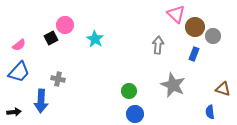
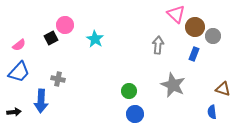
blue semicircle: moved 2 px right
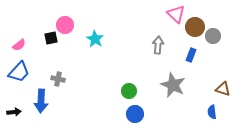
black square: rotated 16 degrees clockwise
blue rectangle: moved 3 px left, 1 px down
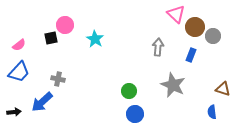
gray arrow: moved 2 px down
blue arrow: moved 1 px right, 1 px down; rotated 45 degrees clockwise
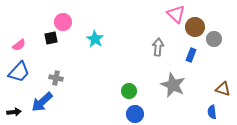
pink circle: moved 2 px left, 3 px up
gray circle: moved 1 px right, 3 px down
gray cross: moved 2 px left, 1 px up
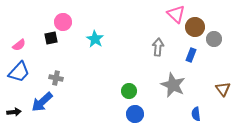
brown triangle: rotated 35 degrees clockwise
blue semicircle: moved 16 px left, 2 px down
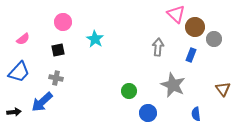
black square: moved 7 px right, 12 px down
pink semicircle: moved 4 px right, 6 px up
blue circle: moved 13 px right, 1 px up
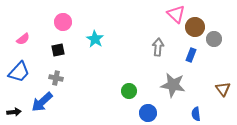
gray star: rotated 15 degrees counterclockwise
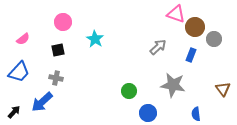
pink triangle: rotated 24 degrees counterclockwise
gray arrow: rotated 42 degrees clockwise
black arrow: rotated 40 degrees counterclockwise
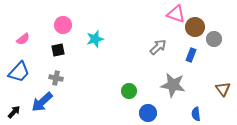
pink circle: moved 3 px down
cyan star: rotated 24 degrees clockwise
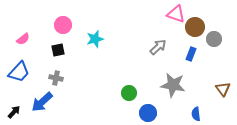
blue rectangle: moved 1 px up
green circle: moved 2 px down
